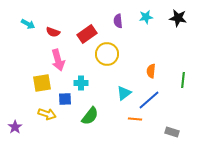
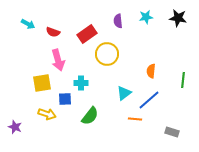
purple star: rotated 16 degrees counterclockwise
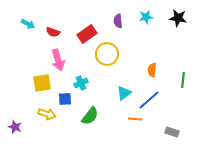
orange semicircle: moved 1 px right, 1 px up
cyan cross: rotated 24 degrees counterclockwise
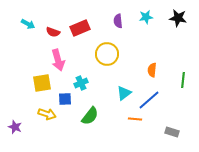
red rectangle: moved 7 px left, 6 px up; rotated 12 degrees clockwise
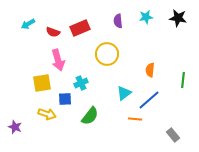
cyan arrow: rotated 120 degrees clockwise
orange semicircle: moved 2 px left
gray rectangle: moved 1 px right, 3 px down; rotated 32 degrees clockwise
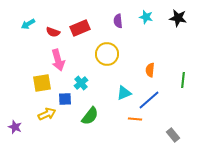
cyan star: rotated 24 degrees clockwise
cyan cross: rotated 16 degrees counterclockwise
cyan triangle: rotated 14 degrees clockwise
yellow arrow: rotated 42 degrees counterclockwise
